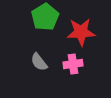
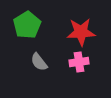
green pentagon: moved 18 px left, 8 px down
pink cross: moved 6 px right, 2 px up
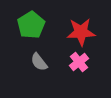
green pentagon: moved 4 px right
pink cross: rotated 30 degrees counterclockwise
